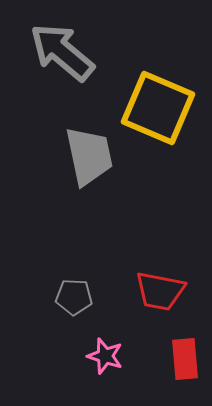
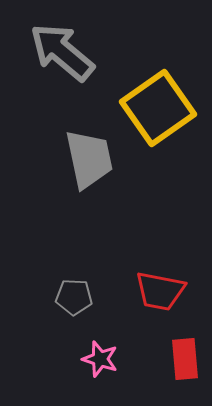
yellow square: rotated 32 degrees clockwise
gray trapezoid: moved 3 px down
pink star: moved 5 px left, 3 px down
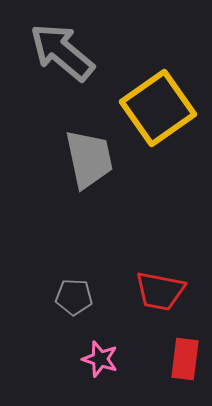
red rectangle: rotated 12 degrees clockwise
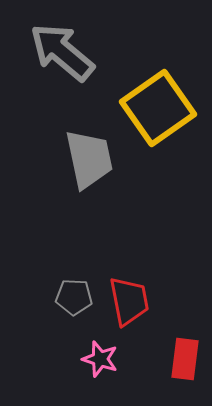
red trapezoid: moved 31 px left, 10 px down; rotated 112 degrees counterclockwise
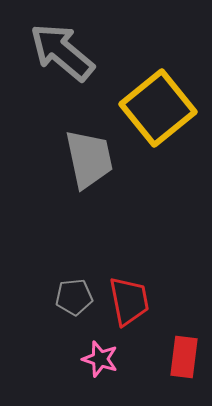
yellow square: rotated 4 degrees counterclockwise
gray pentagon: rotated 9 degrees counterclockwise
red rectangle: moved 1 px left, 2 px up
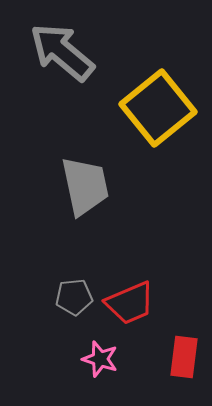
gray trapezoid: moved 4 px left, 27 px down
red trapezoid: moved 1 px right, 2 px down; rotated 78 degrees clockwise
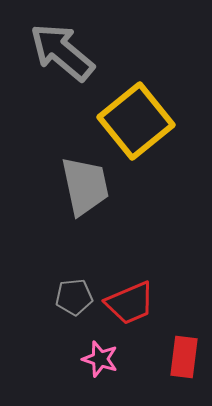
yellow square: moved 22 px left, 13 px down
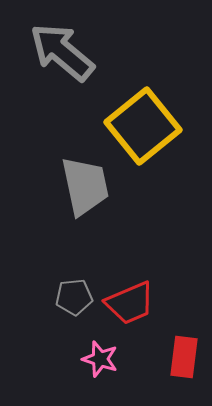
yellow square: moved 7 px right, 5 px down
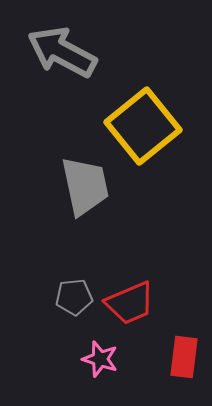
gray arrow: rotated 12 degrees counterclockwise
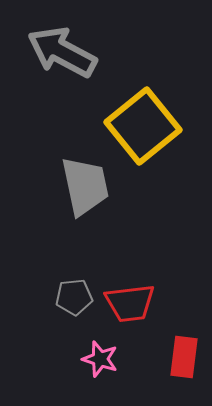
red trapezoid: rotated 16 degrees clockwise
